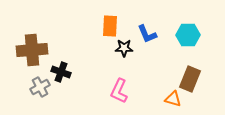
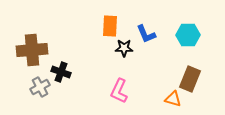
blue L-shape: moved 1 px left
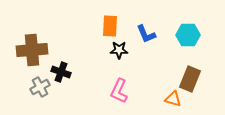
black star: moved 5 px left, 2 px down
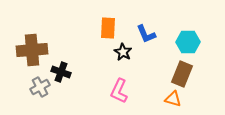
orange rectangle: moved 2 px left, 2 px down
cyan hexagon: moved 7 px down
black star: moved 4 px right, 2 px down; rotated 30 degrees clockwise
brown rectangle: moved 8 px left, 5 px up
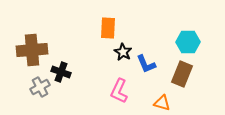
blue L-shape: moved 30 px down
orange triangle: moved 11 px left, 4 px down
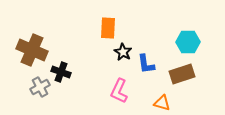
brown cross: rotated 28 degrees clockwise
blue L-shape: rotated 15 degrees clockwise
brown rectangle: rotated 50 degrees clockwise
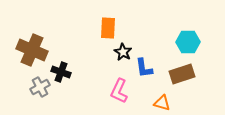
blue L-shape: moved 2 px left, 4 px down
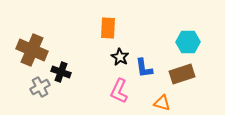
black star: moved 3 px left, 5 px down
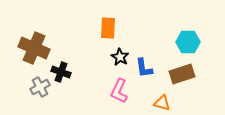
brown cross: moved 2 px right, 2 px up
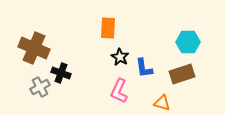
black cross: moved 1 px down
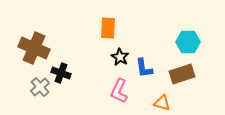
gray cross: rotated 12 degrees counterclockwise
